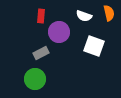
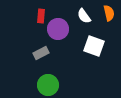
white semicircle: rotated 35 degrees clockwise
purple circle: moved 1 px left, 3 px up
green circle: moved 13 px right, 6 px down
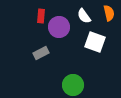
purple circle: moved 1 px right, 2 px up
white square: moved 1 px right, 4 px up
green circle: moved 25 px right
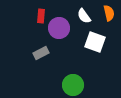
purple circle: moved 1 px down
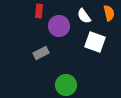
red rectangle: moved 2 px left, 5 px up
purple circle: moved 2 px up
green circle: moved 7 px left
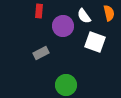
purple circle: moved 4 px right
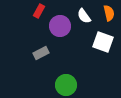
red rectangle: rotated 24 degrees clockwise
purple circle: moved 3 px left
white square: moved 8 px right
